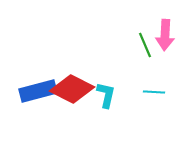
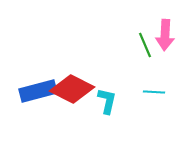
cyan L-shape: moved 1 px right, 6 px down
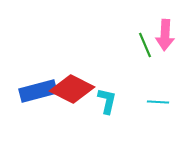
cyan line: moved 4 px right, 10 px down
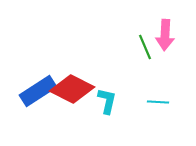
green line: moved 2 px down
blue rectangle: rotated 18 degrees counterclockwise
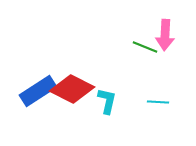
green line: rotated 45 degrees counterclockwise
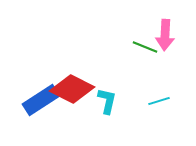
blue rectangle: moved 3 px right, 9 px down
cyan line: moved 1 px right, 1 px up; rotated 20 degrees counterclockwise
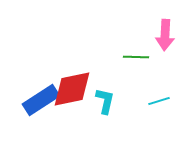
green line: moved 9 px left, 10 px down; rotated 20 degrees counterclockwise
red diamond: rotated 39 degrees counterclockwise
cyan L-shape: moved 2 px left
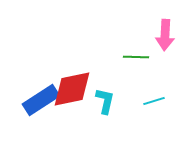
cyan line: moved 5 px left
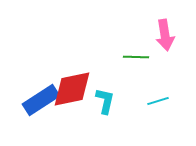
pink arrow: rotated 12 degrees counterclockwise
cyan line: moved 4 px right
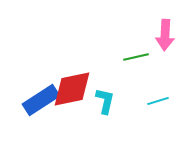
pink arrow: rotated 12 degrees clockwise
green line: rotated 15 degrees counterclockwise
